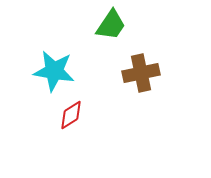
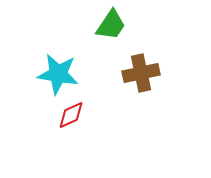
cyan star: moved 4 px right, 3 px down
red diamond: rotated 8 degrees clockwise
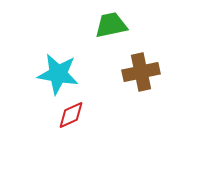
green trapezoid: rotated 136 degrees counterclockwise
brown cross: moved 1 px up
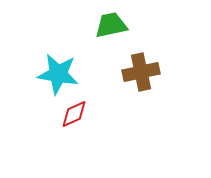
red diamond: moved 3 px right, 1 px up
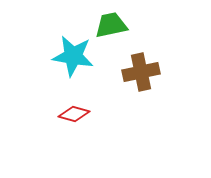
cyan star: moved 15 px right, 18 px up
red diamond: rotated 40 degrees clockwise
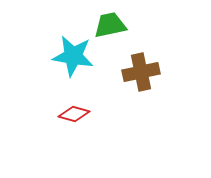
green trapezoid: moved 1 px left
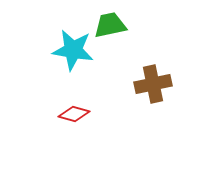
cyan star: moved 6 px up
brown cross: moved 12 px right, 12 px down
